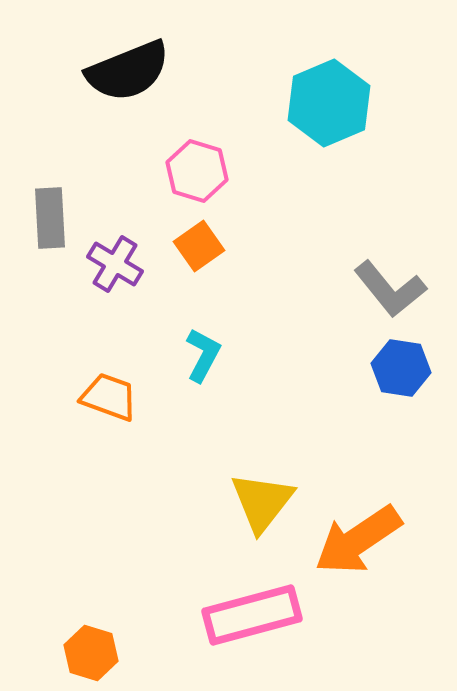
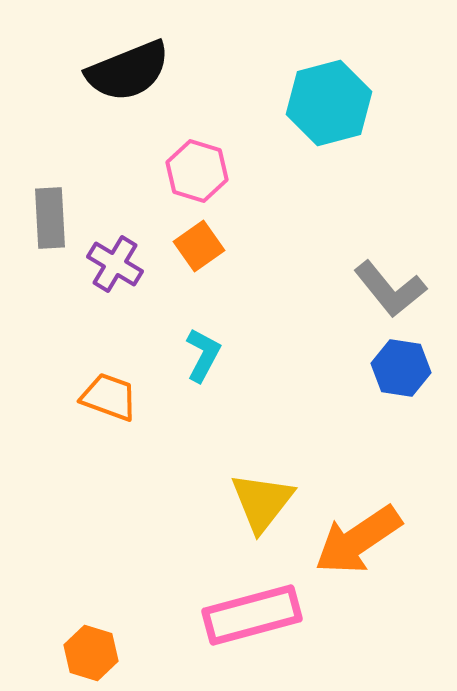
cyan hexagon: rotated 8 degrees clockwise
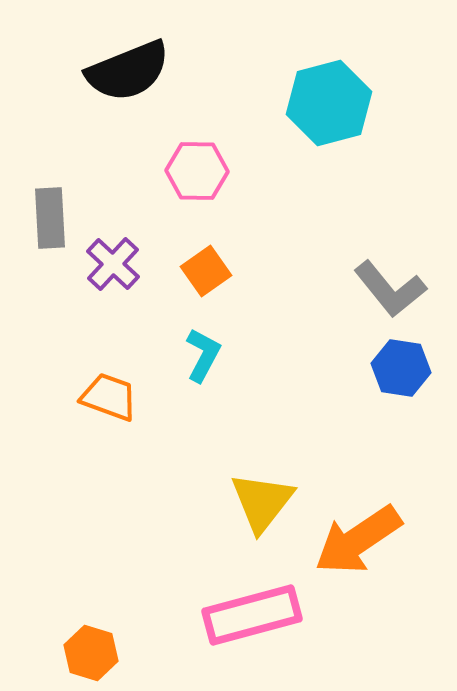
pink hexagon: rotated 16 degrees counterclockwise
orange square: moved 7 px right, 25 px down
purple cross: moved 2 px left; rotated 12 degrees clockwise
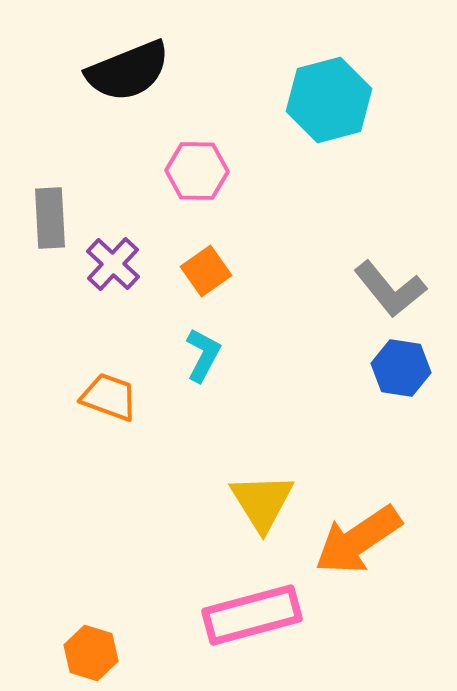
cyan hexagon: moved 3 px up
yellow triangle: rotated 10 degrees counterclockwise
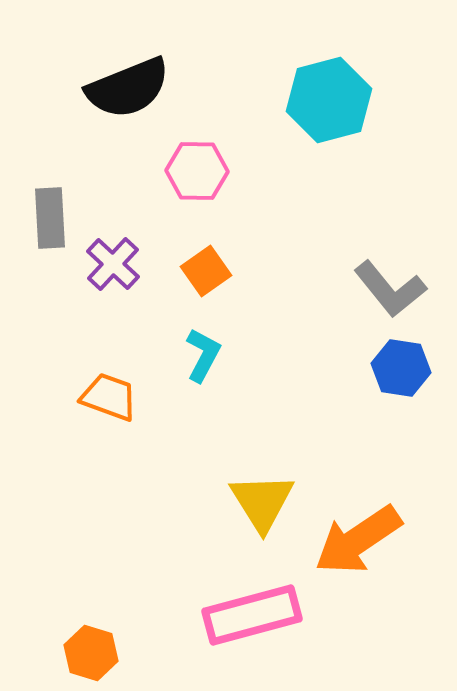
black semicircle: moved 17 px down
